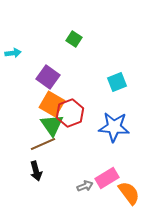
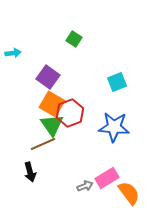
black arrow: moved 6 px left, 1 px down
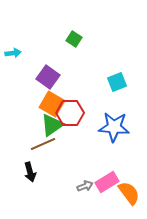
red hexagon: rotated 20 degrees clockwise
green triangle: rotated 30 degrees clockwise
pink rectangle: moved 4 px down
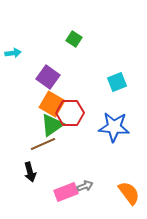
pink rectangle: moved 41 px left, 10 px down; rotated 10 degrees clockwise
